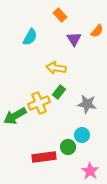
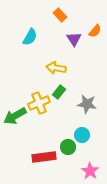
orange semicircle: moved 2 px left
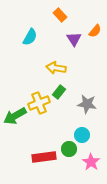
green circle: moved 1 px right, 2 px down
pink star: moved 1 px right, 9 px up
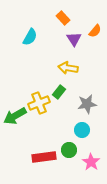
orange rectangle: moved 3 px right, 3 px down
yellow arrow: moved 12 px right
gray star: rotated 18 degrees counterclockwise
cyan circle: moved 5 px up
green circle: moved 1 px down
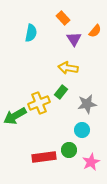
cyan semicircle: moved 1 px right, 4 px up; rotated 18 degrees counterclockwise
green rectangle: moved 2 px right
pink star: rotated 12 degrees clockwise
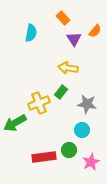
gray star: rotated 18 degrees clockwise
green arrow: moved 7 px down
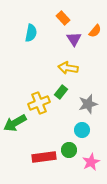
gray star: moved 1 px right; rotated 24 degrees counterclockwise
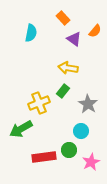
purple triangle: rotated 21 degrees counterclockwise
green rectangle: moved 2 px right, 1 px up
gray star: rotated 24 degrees counterclockwise
green arrow: moved 6 px right, 6 px down
cyan circle: moved 1 px left, 1 px down
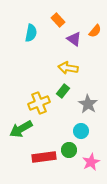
orange rectangle: moved 5 px left, 2 px down
